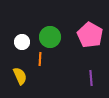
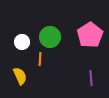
pink pentagon: rotated 10 degrees clockwise
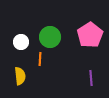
white circle: moved 1 px left
yellow semicircle: rotated 18 degrees clockwise
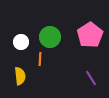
purple line: rotated 28 degrees counterclockwise
